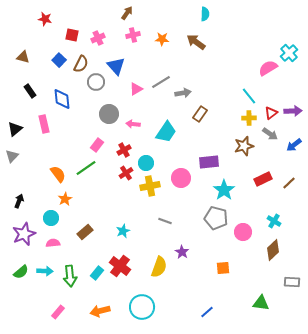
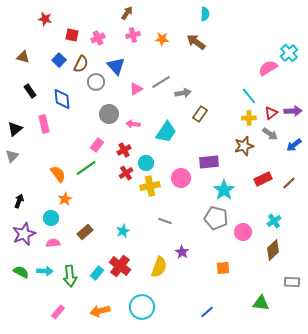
cyan cross at (274, 221): rotated 24 degrees clockwise
green semicircle at (21, 272): rotated 112 degrees counterclockwise
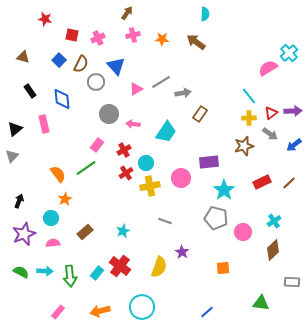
red rectangle at (263, 179): moved 1 px left, 3 px down
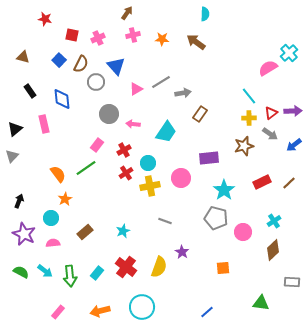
purple rectangle at (209, 162): moved 4 px up
cyan circle at (146, 163): moved 2 px right
purple star at (24, 234): rotated 25 degrees counterclockwise
red cross at (120, 266): moved 6 px right, 1 px down
cyan arrow at (45, 271): rotated 35 degrees clockwise
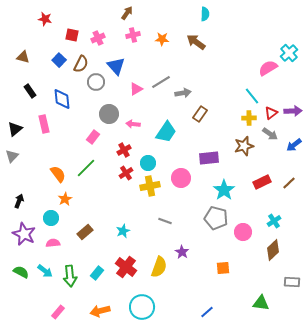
cyan line at (249, 96): moved 3 px right
pink rectangle at (97, 145): moved 4 px left, 8 px up
green line at (86, 168): rotated 10 degrees counterclockwise
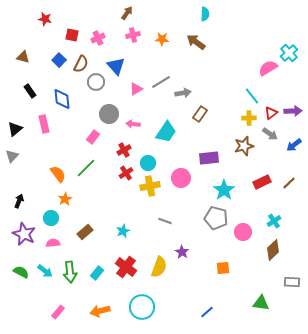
green arrow at (70, 276): moved 4 px up
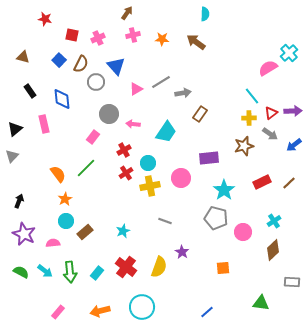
cyan circle at (51, 218): moved 15 px right, 3 px down
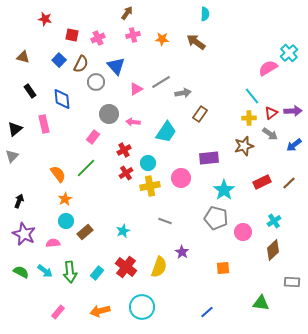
pink arrow at (133, 124): moved 2 px up
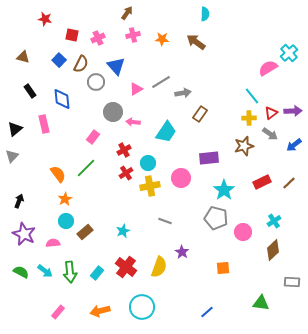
gray circle at (109, 114): moved 4 px right, 2 px up
